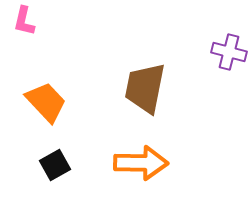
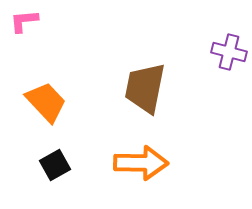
pink L-shape: rotated 72 degrees clockwise
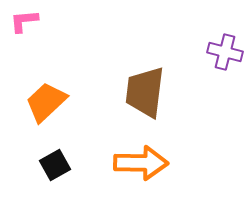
purple cross: moved 4 px left
brown trapezoid: moved 4 px down; rotated 4 degrees counterclockwise
orange trapezoid: rotated 90 degrees counterclockwise
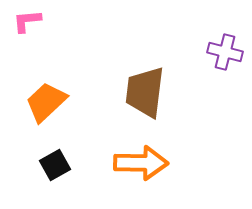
pink L-shape: moved 3 px right
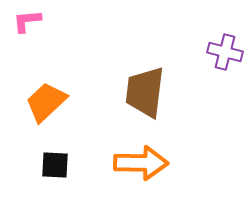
black square: rotated 32 degrees clockwise
